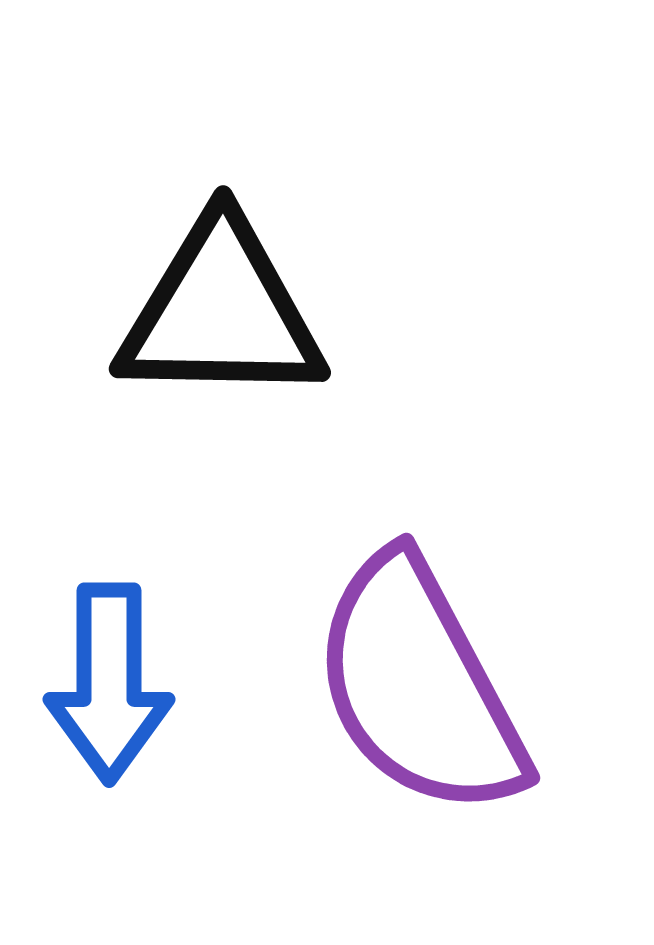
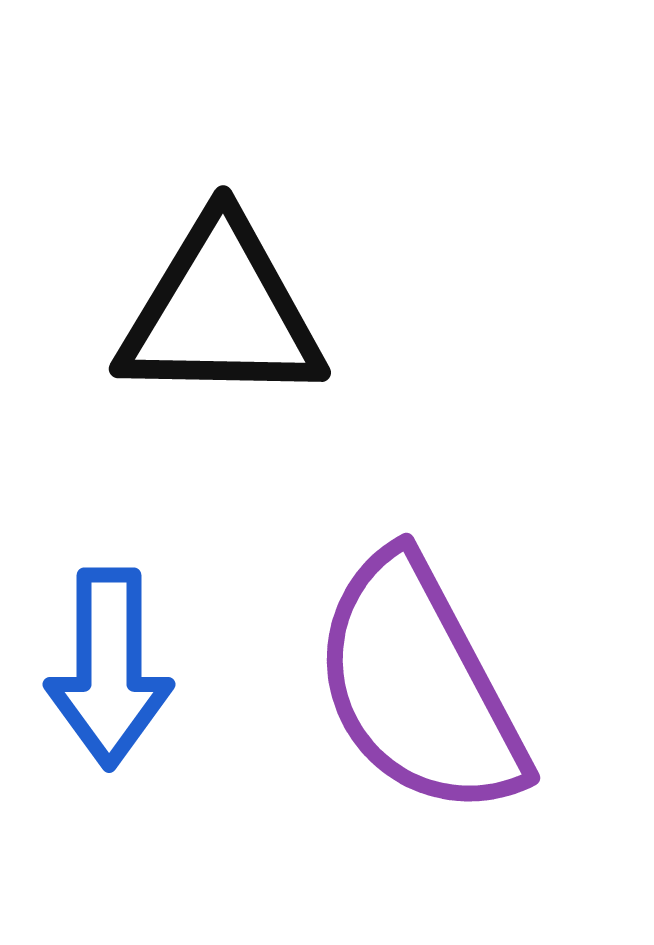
blue arrow: moved 15 px up
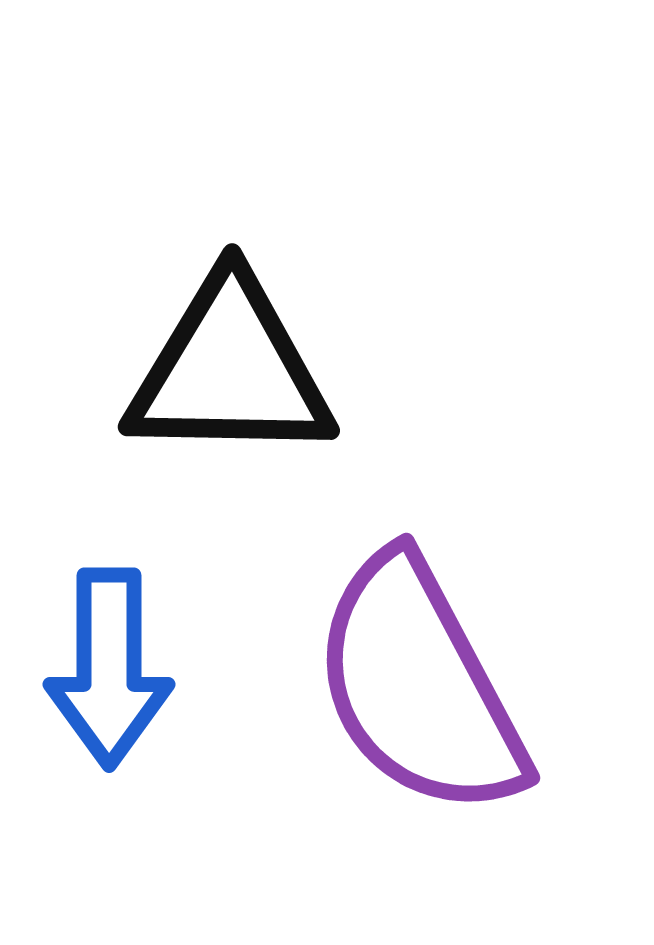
black triangle: moved 9 px right, 58 px down
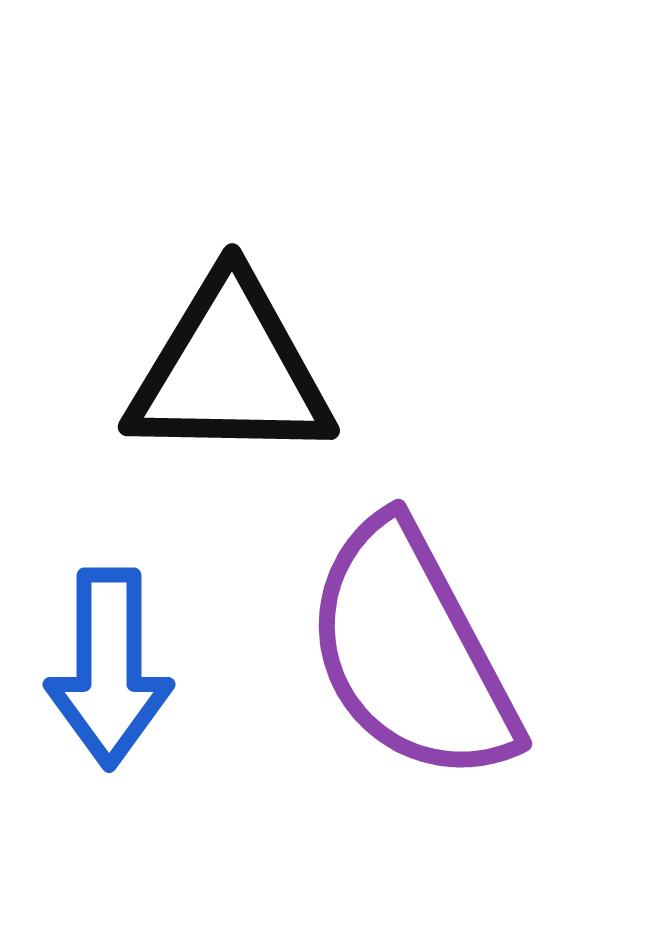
purple semicircle: moved 8 px left, 34 px up
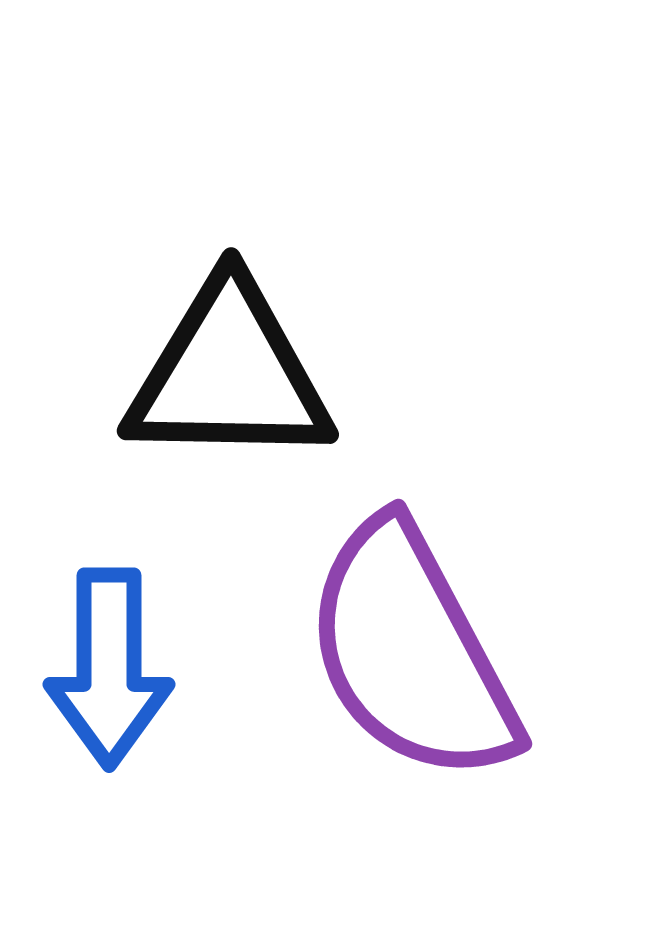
black triangle: moved 1 px left, 4 px down
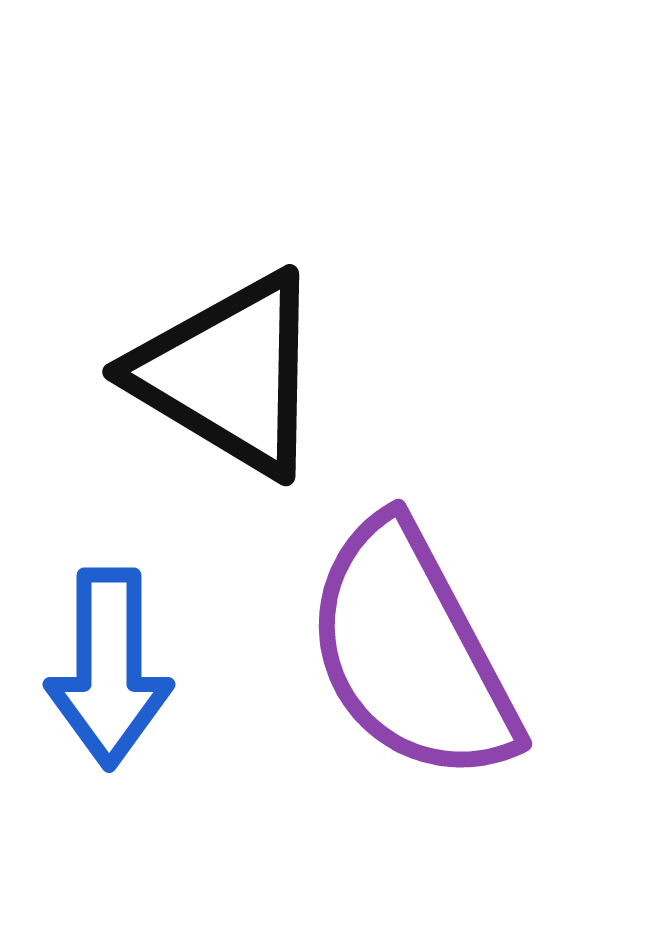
black triangle: rotated 30 degrees clockwise
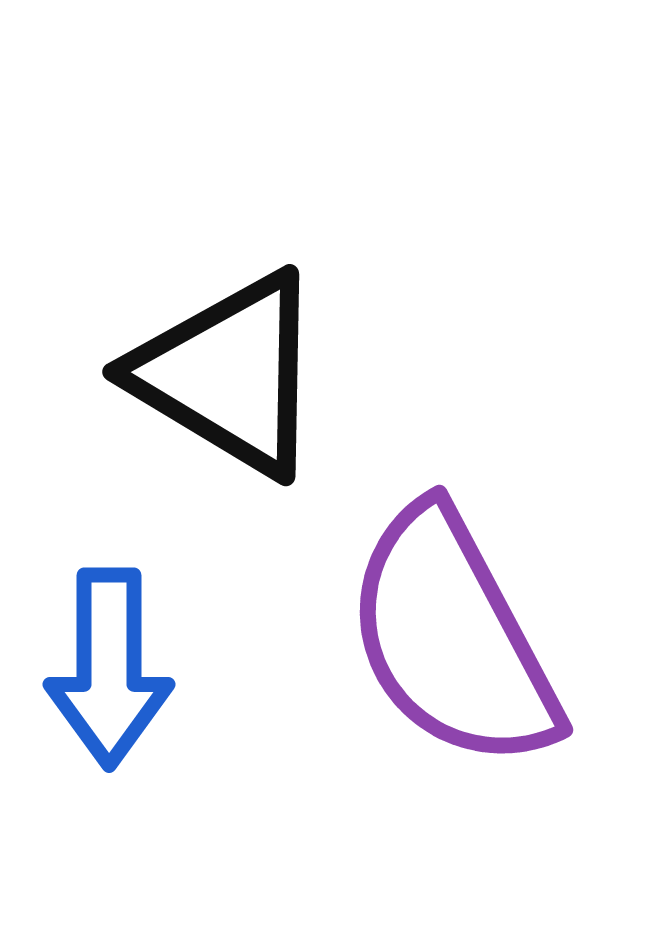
purple semicircle: moved 41 px right, 14 px up
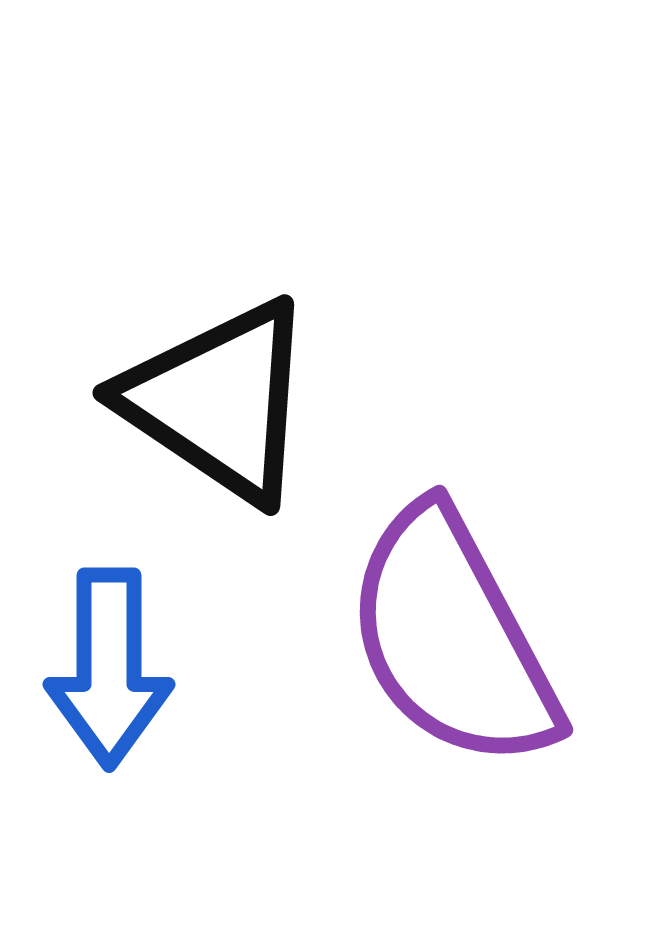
black triangle: moved 10 px left, 27 px down; rotated 3 degrees clockwise
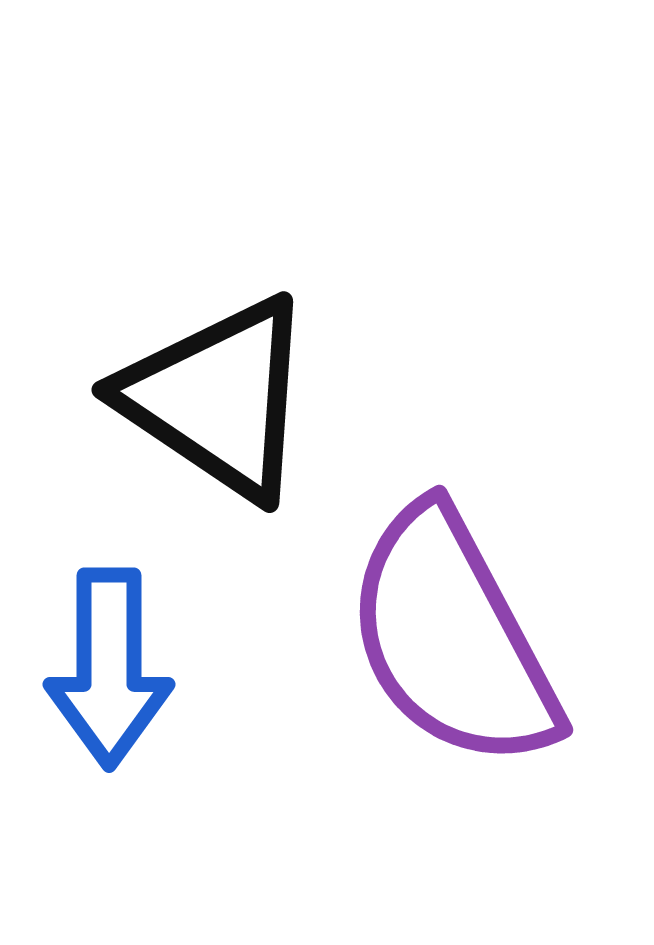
black triangle: moved 1 px left, 3 px up
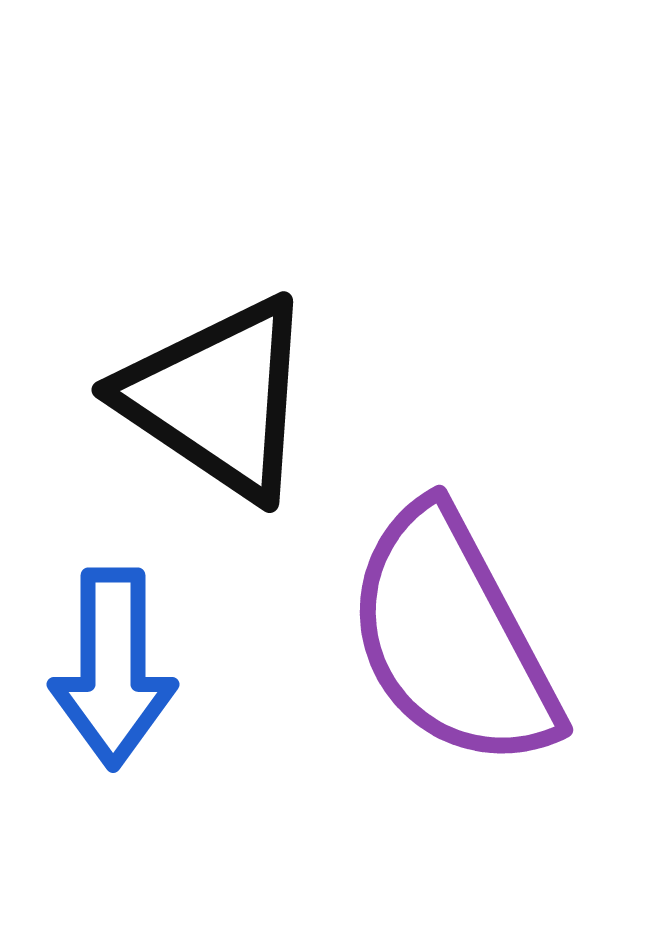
blue arrow: moved 4 px right
